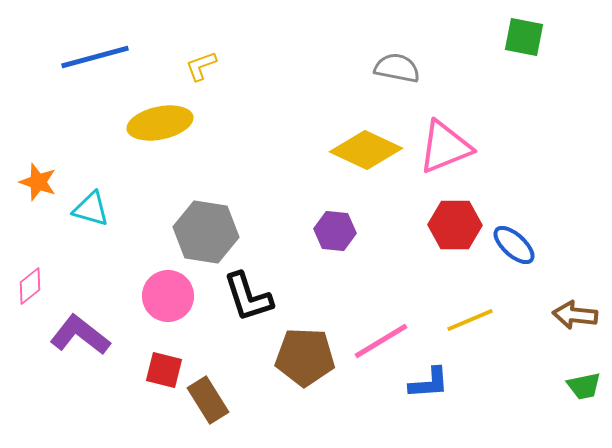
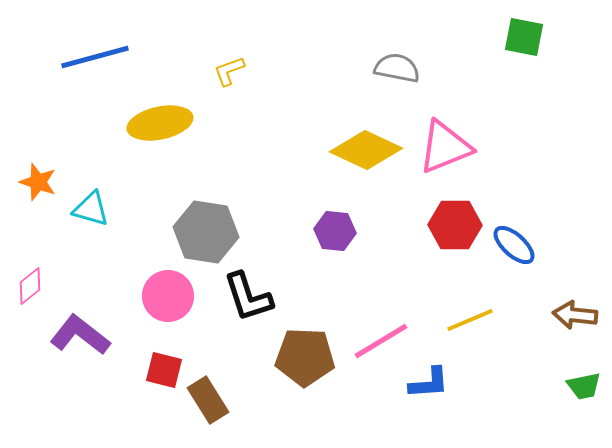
yellow L-shape: moved 28 px right, 5 px down
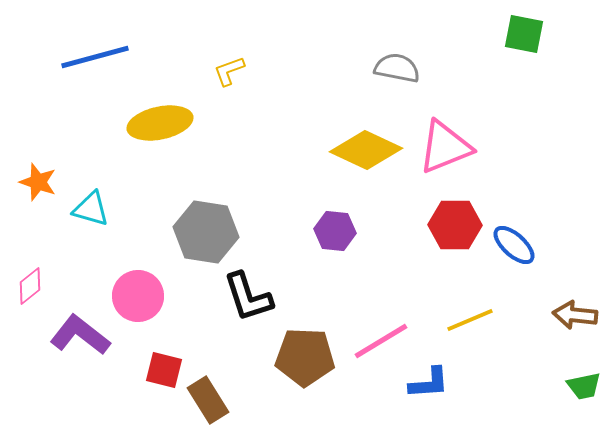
green square: moved 3 px up
pink circle: moved 30 px left
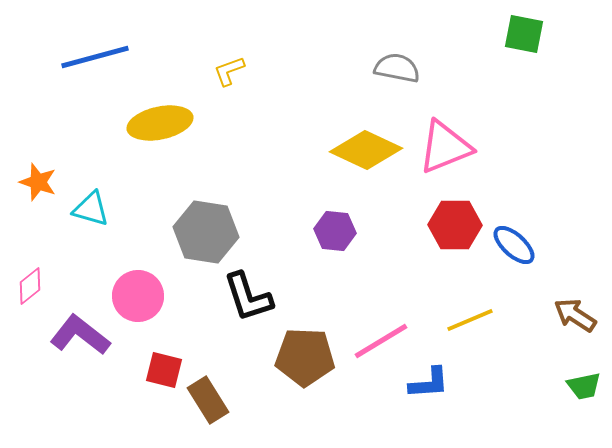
brown arrow: rotated 27 degrees clockwise
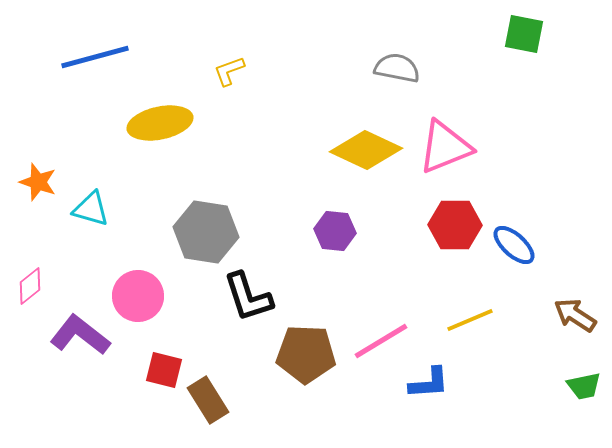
brown pentagon: moved 1 px right, 3 px up
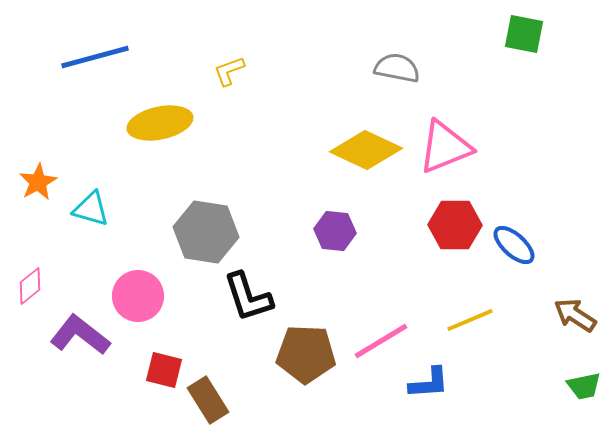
orange star: rotated 24 degrees clockwise
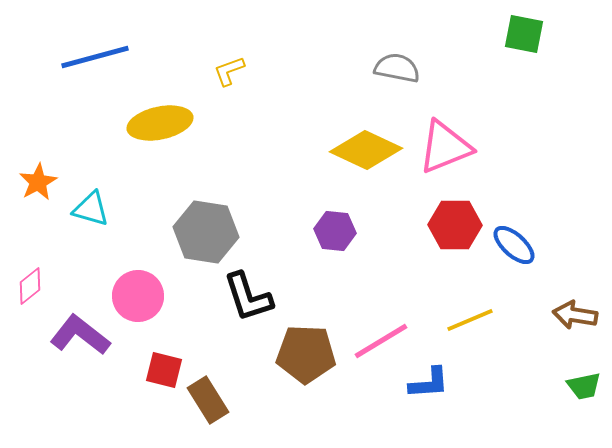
brown arrow: rotated 24 degrees counterclockwise
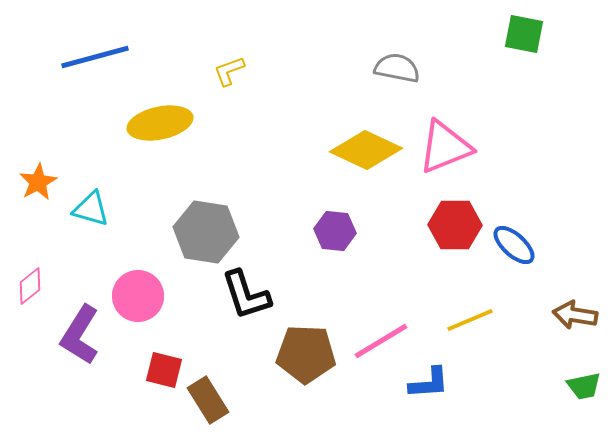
black L-shape: moved 2 px left, 2 px up
purple L-shape: rotated 96 degrees counterclockwise
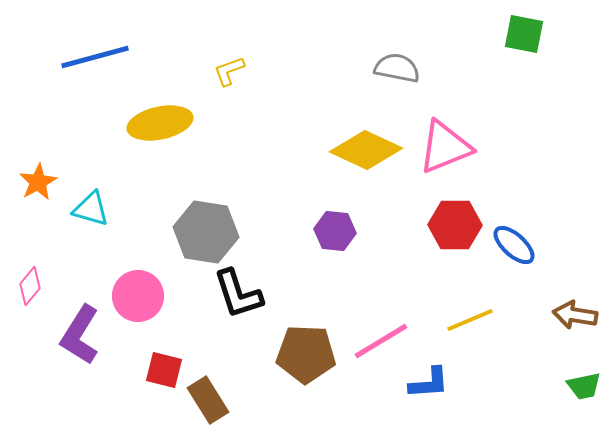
pink diamond: rotated 12 degrees counterclockwise
black L-shape: moved 8 px left, 1 px up
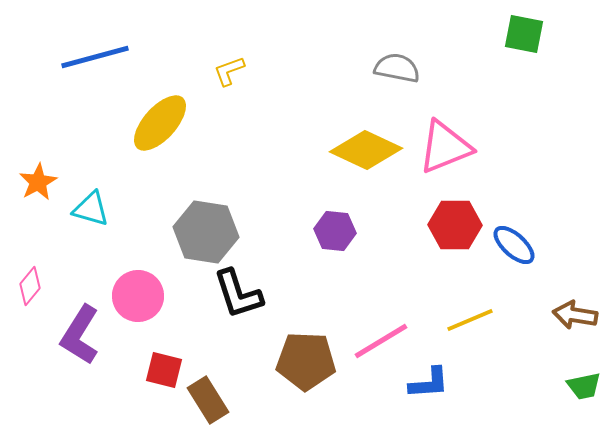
yellow ellipse: rotated 36 degrees counterclockwise
brown pentagon: moved 7 px down
